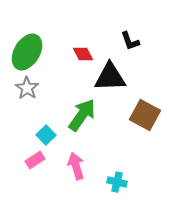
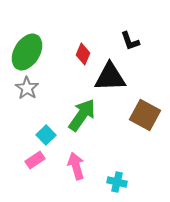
red diamond: rotated 50 degrees clockwise
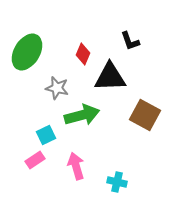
gray star: moved 30 px right; rotated 20 degrees counterclockwise
green arrow: rotated 40 degrees clockwise
cyan square: rotated 18 degrees clockwise
